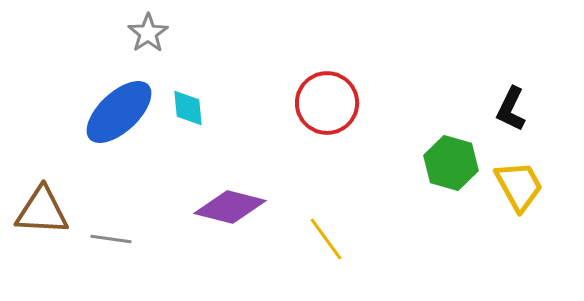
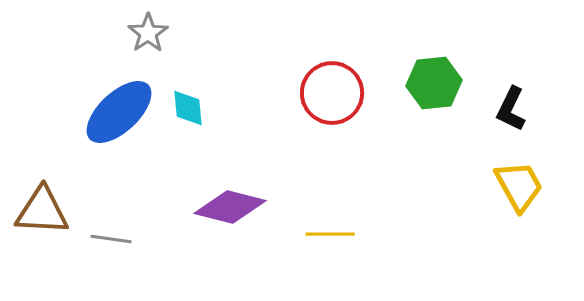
red circle: moved 5 px right, 10 px up
green hexagon: moved 17 px left, 80 px up; rotated 22 degrees counterclockwise
yellow line: moved 4 px right, 5 px up; rotated 54 degrees counterclockwise
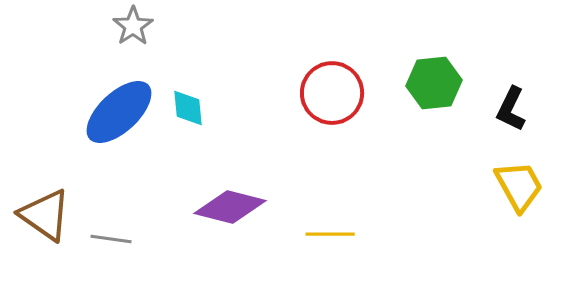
gray star: moved 15 px left, 7 px up
brown triangle: moved 3 px right, 4 px down; rotated 32 degrees clockwise
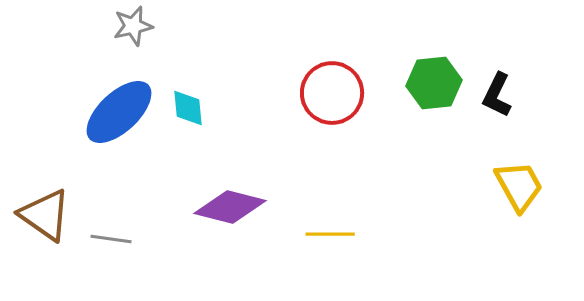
gray star: rotated 21 degrees clockwise
black L-shape: moved 14 px left, 14 px up
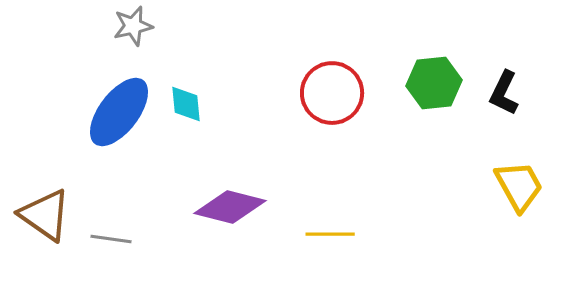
black L-shape: moved 7 px right, 2 px up
cyan diamond: moved 2 px left, 4 px up
blue ellipse: rotated 10 degrees counterclockwise
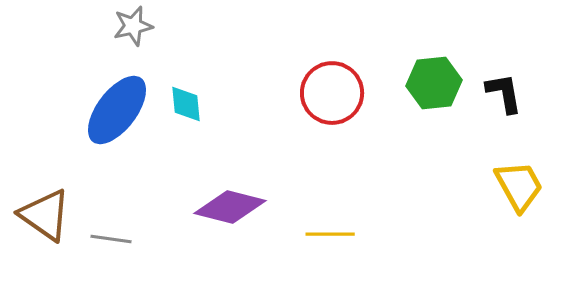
black L-shape: rotated 144 degrees clockwise
blue ellipse: moved 2 px left, 2 px up
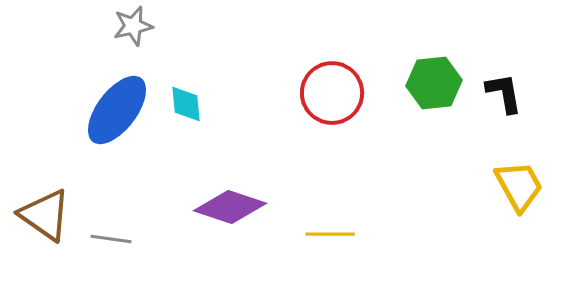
purple diamond: rotated 4 degrees clockwise
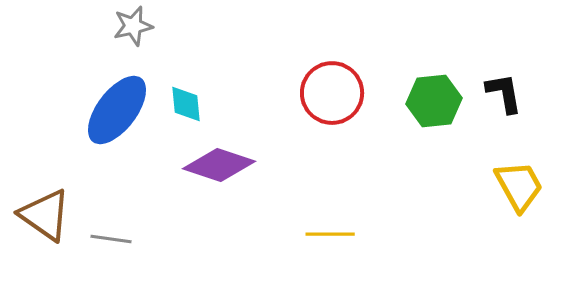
green hexagon: moved 18 px down
purple diamond: moved 11 px left, 42 px up
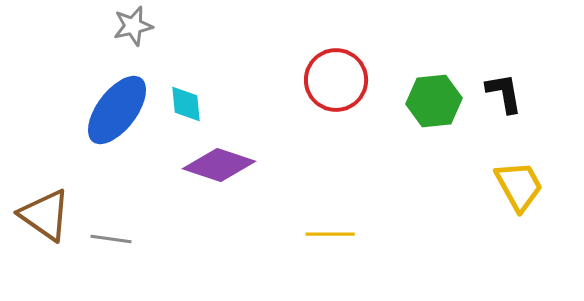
red circle: moved 4 px right, 13 px up
